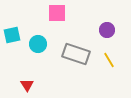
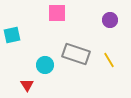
purple circle: moved 3 px right, 10 px up
cyan circle: moved 7 px right, 21 px down
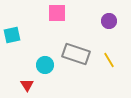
purple circle: moved 1 px left, 1 px down
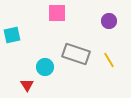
cyan circle: moved 2 px down
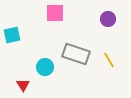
pink square: moved 2 px left
purple circle: moved 1 px left, 2 px up
red triangle: moved 4 px left
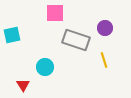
purple circle: moved 3 px left, 9 px down
gray rectangle: moved 14 px up
yellow line: moved 5 px left; rotated 14 degrees clockwise
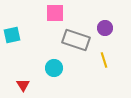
cyan circle: moved 9 px right, 1 px down
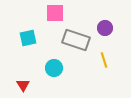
cyan square: moved 16 px right, 3 px down
